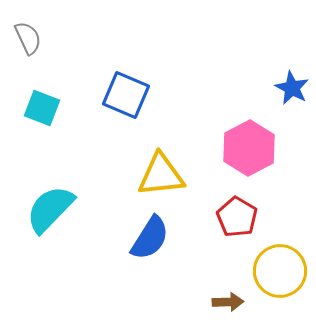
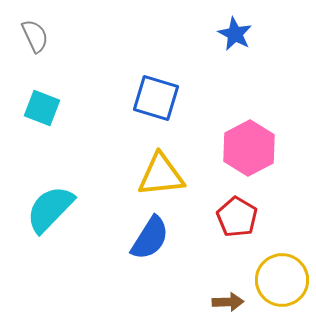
gray semicircle: moved 7 px right, 2 px up
blue star: moved 57 px left, 54 px up
blue square: moved 30 px right, 3 px down; rotated 6 degrees counterclockwise
yellow circle: moved 2 px right, 9 px down
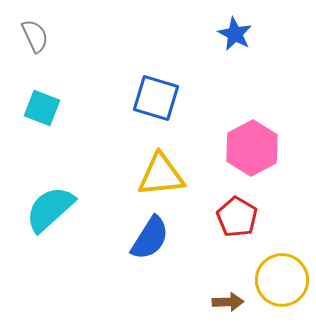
pink hexagon: moved 3 px right
cyan semicircle: rotated 4 degrees clockwise
